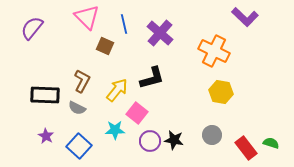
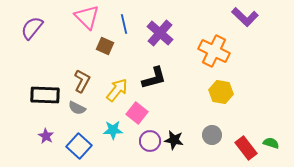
black L-shape: moved 2 px right
cyan star: moved 2 px left
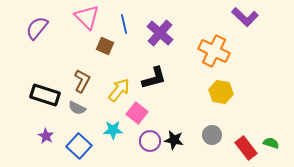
purple semicircle: moved 5 px right
yellow arrow: moved 2 px right
black rectangle: rotated 16 degrees clockwise
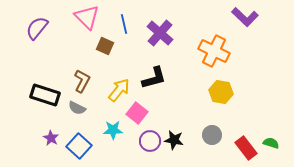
purple star: moved 5 px right, 2 px down
